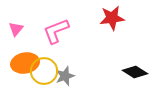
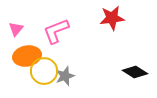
orange ellipse: moved 2 px right, 7 px up
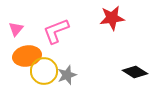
gray star: moved 2 px right, 1 px up
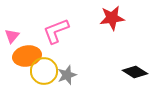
pink triangle: moved 4 px left, 7 px down
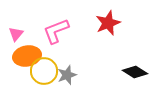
red star: moved 4 px left, 5 px down; rotated 15 degrees counterclockwise
pink triangle: moved 4 px right, 2 px up
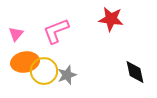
red star: moved 3 px right, 4 px up; rotated 30 degrees clockwise
orange ellipse: moved 2 px left, 6 px down
black diamond: rotated 45 degrees clockwise
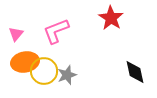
red star: moved 1 px up; rotated 25 degrees clockwise
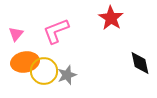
black diamond: moved 5 px right, 9 px up
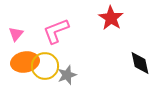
yellow circle: moved 1 px right, 5 px up
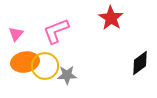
black diamond: rotated 65 degrees clockwise
gray star: rotated 18 degrees clockwise
